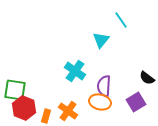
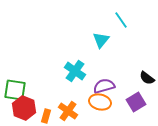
purple semicircle: rotated 70 degrees clockwise
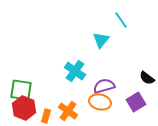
green square: moved 6 px right
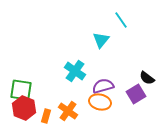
purple semicircle: moved 1 px left
purple square: moved 8 px up
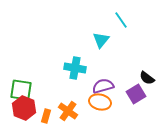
cyan cross: moved 3 px up; rotated 25 degrees counterclockwise
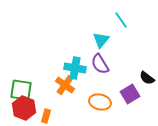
purple semicircle: moved 3 px left, 22 px up; rotated 105 degrees counterclockwise
purple square: moved 6 px left
orange cross: moved 3 px left, 26 px up
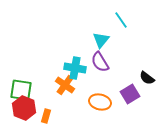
purple semicircle: moved 2 px up
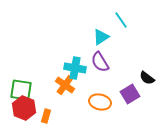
cyan triangle: moved 3 px up; rotated 18 degrees clockwise
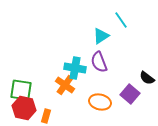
cyan triangle: moved 1 px up
purple semicircle: moved 1 px left; rotated 10 degrees clockwise
purple square: rotated 18 degrees counterclockwise
red hexagon: rotated 10 degrees counterclockwise
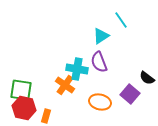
cyan cross: moved 2 px right, 1 px down
